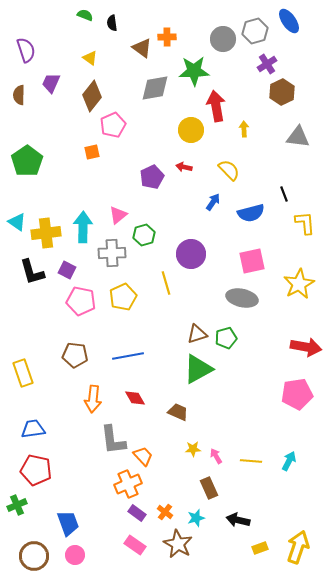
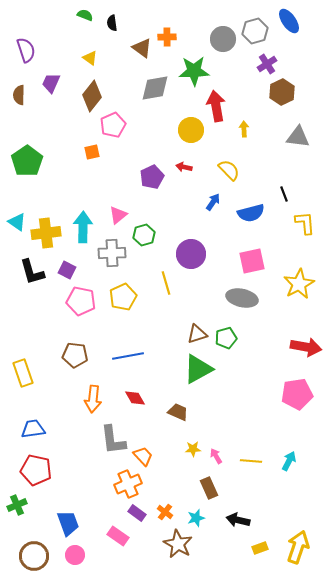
pink rectangle at (135, 545): moved 17 px left, 9 px up
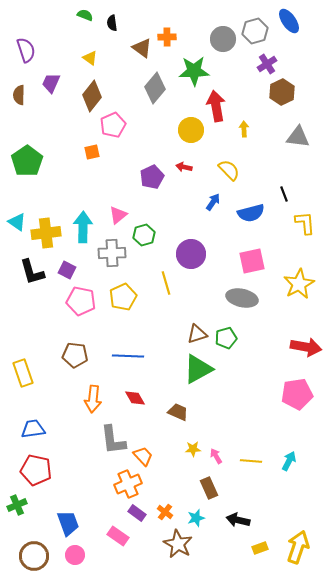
gray diamond at (155, 88): rotated 40 degrees counterclockwise
blue line at (128, 356): rotated 12 degrees clockwise
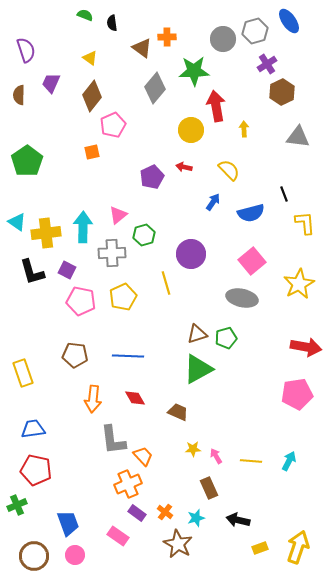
pink square at (252, 261): rotated 28 degrees counterclockwise
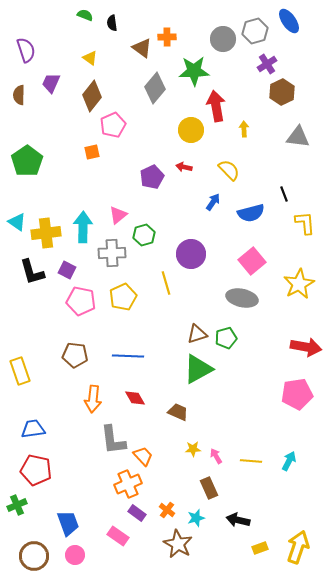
yellow rectangle at (23, 373): moved 3 px left, 2 px up
orange cross at (165, 512): moved 2 px right, 2 px up
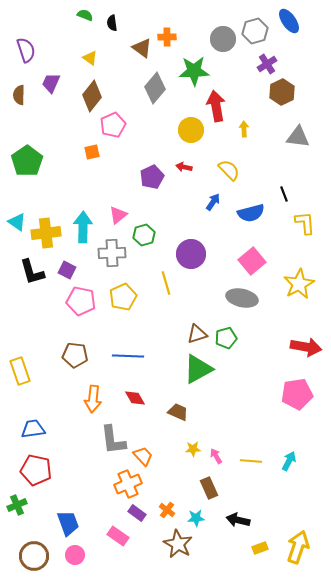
cyan star at (196, 518): rotated 12 degrees clockwise
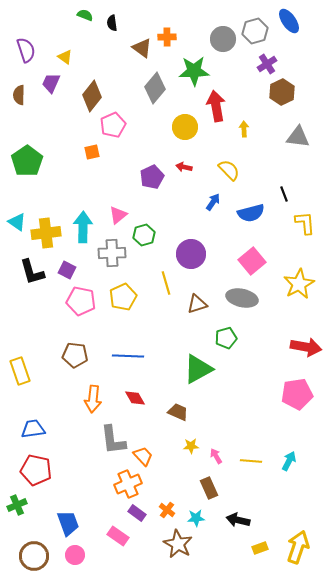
yellow triangle at (90, 58): moved 25 px left, 1 px up
yellow circle at (191, 130): moved 6 px left, 3 px up
brown triangle at (197, 334): moved 30 px up
yellow star at (193, 449): moved 2 px left, 3 px up
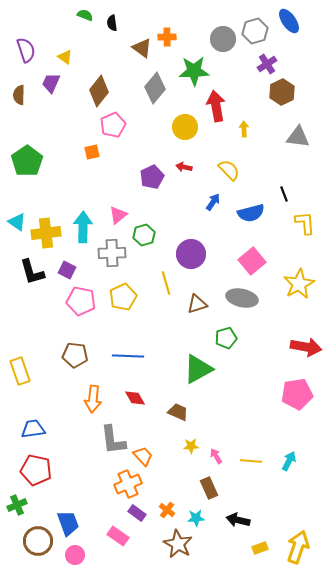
brown diamond at (92, 96): moved 7 px right, 5 px up
brown circle at (34, 556): moved 4 px right, 15 px up
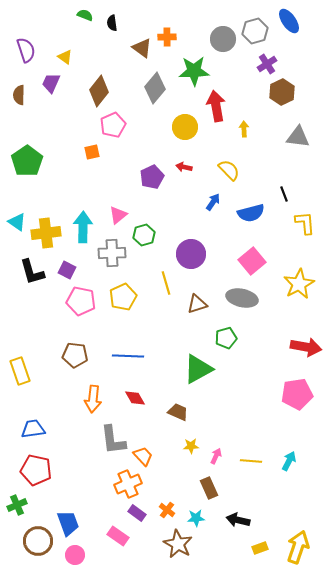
pink arrow at (216, 456): rotated 56 degrees clockwise
